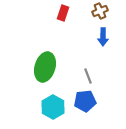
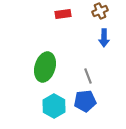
red rectangle: moved 1 px down; rotated 63 degrees clockwise
blue arrow: moved 1 px right, 1 px down
cyan hexagon: moved 1 px right, 1 px up
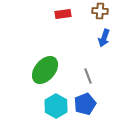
brown cross: rotated 28 degrees clockwise
blue arrow: rotated 18 degrees clockwise
green ellipse: moved 3 px down; rotated 24 degrees clockwise
blue pentagon: moved 3 px down; rotated 15 degrees counterclockwise
cyan hexagon: moved 2 px right
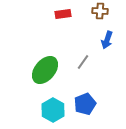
blue arrow: moved 3 px right, 2 px down
gray line: moved 5 px left, 14 px up; rotated 56 degrees clockwise
cyan hexagon: moved 3 px left, 4 px down
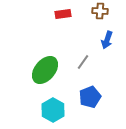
blue pentagon: moved 5 px right, 7 px up
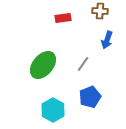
red rectangle: moved 4 px down
gray line: moved 2 px down
green ellipse: moved 2 px left, 5 px up
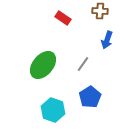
red rectangle: rotated 42 degrees clockwise
blue pentagon: rotated 10 degrees counterclockwise
cyan hexagon: rotated 10 degrees counterclockwise
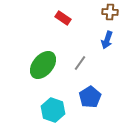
brown cross: moved 10 px right, 1 px down
gray line: moved 3 px left, 1 px up
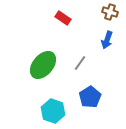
brown cross: rotated 14 degrees clockwise
cyan hexagon: moved 1 px down
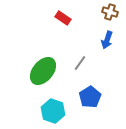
green ellipse: moved 6 px down
